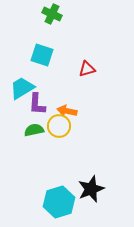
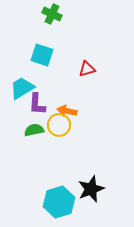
yellow circle: moved 1 px up
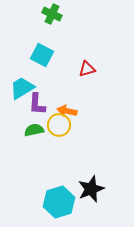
cyan square: rotated 10 degrees clockwise
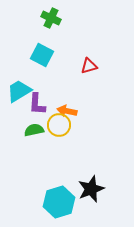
green cross: moved 1 px left, 4 px down
red triangle: moved 2 px right, 3 px up
cyan trapezoid: moved 3 px left, 3 px down
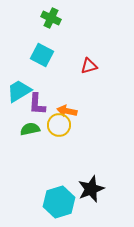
green semicircle: moved 4 px left, 1 px up
